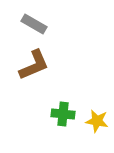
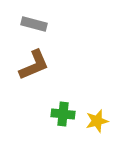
gray rectangle: rotated 15 degrees counterclockwise
yellow star: rotated 25 degrees counterclockwise
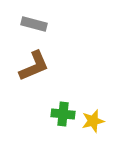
brown L-shape: moved 1 px down
yellow star: moved 4 px left
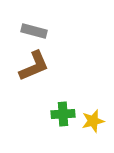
gray rectangle: moved 7 px down
green cross: rotated 10 degrees counterclockwise
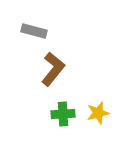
brown L-shape: moved 19 px right, 3 px down; rotated 28 degrees counterclockwise
yellow star: moved 5 px right, 8 px up
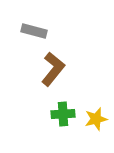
yellow star: moved 2 px left, 6 px down
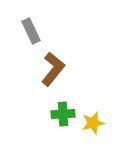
gray rectangle: moved 3 px left; rotated 50 degrees clockwise
yellow star: moved 3 px left, 4 px down
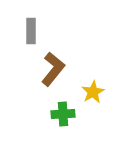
gray rectangle: rotated 25 degrees clockwise
yellow star: moved 31 px up; rotated 15 degrees counterclockwise
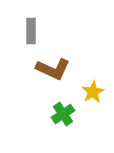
brown L-shape: rotated 76 degrees clockwise
green cross: rotated 30 degrees counterclockwise
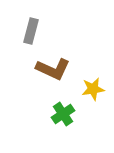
gray rectangle: rotated 15 degrees clockwise
yellow star: moved 3 px up; rotated 20 degrees clockwise
